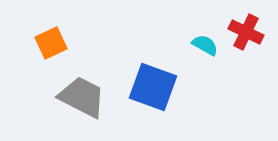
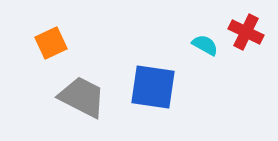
blue square: rotated 12 degrees counterclockwise
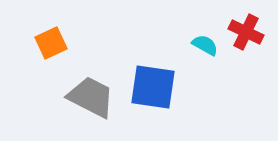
gray trapezoid: moved 9 px right
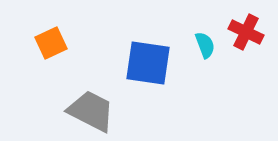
cyan semicircle: rotated 40 degrees clockwise
blue square: moved 5 px left, 24 px up
gray trapezoid: moved 14 px down
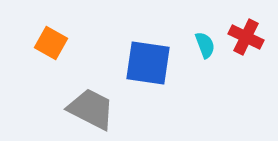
red cross: moved 5 px down
orange square: rotated 36 degrees counterclockwise
gray trapezoid: moved 2 px up
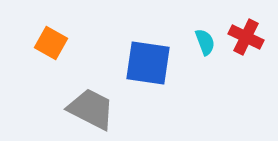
cyan semicircle: moved 3 px up
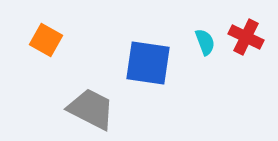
orange square: moved 5 px left, 3 px up
